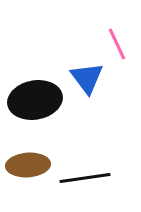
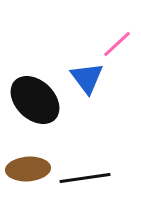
pink line: rotated 72 degrees clockwise
black ellipse: rotated 54 degrees clockwise
brown ellipse: moved 4 px down
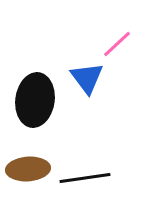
black ellipse: rotated 54 degrees clockwise
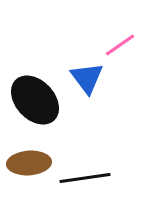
pink line: moved 3 px right, 1 px down; rotated 8 degrees clockwise
black ellipse: rotated 51 degrees counterclockwise
brown ellipse: moved 1 px right, 6 px up
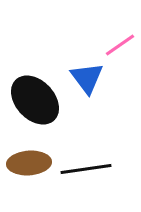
black line: moved 1 px right, 9 px up
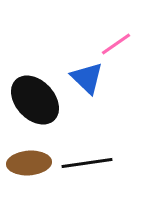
pink line: moved 4 px left, 1 px up
blue triangle: rotated 9 degrees counterclockwise
black line: moved 1 px right, 6 px up
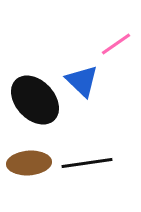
blue triangle: moved 5 px left, 3 px down
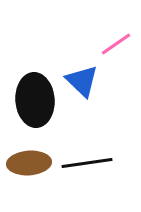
black ellipse: rotated 39 degrees clockwise
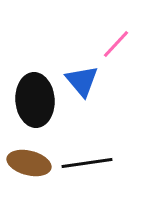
pink line: rotated 12 degrees counterclockwise
blue triangle: rotated 6 degrees clockwise
brown ellipse: rotated 18 degrees clockwise
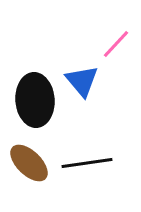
brown ellipse: rotated 30 degrees clockwise
